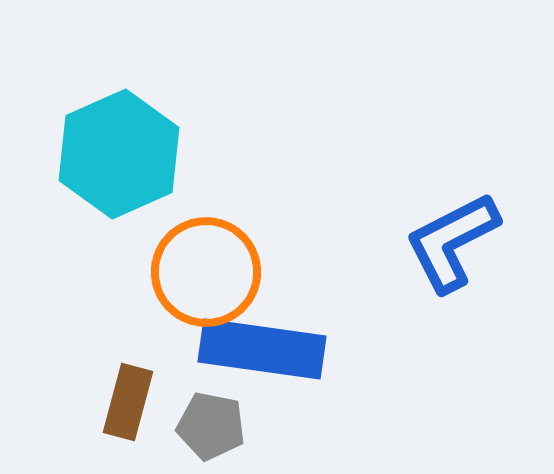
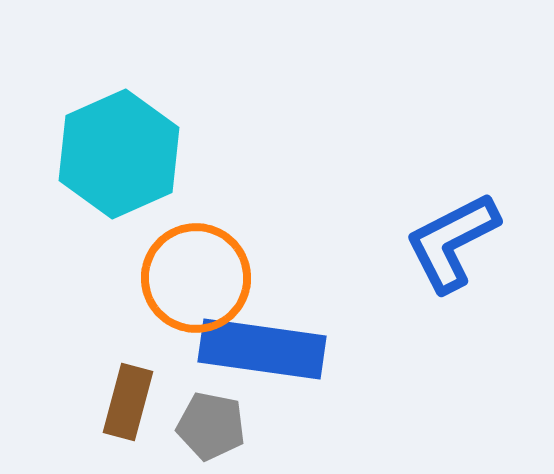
orange circle: moved 10 px left, 6 px down
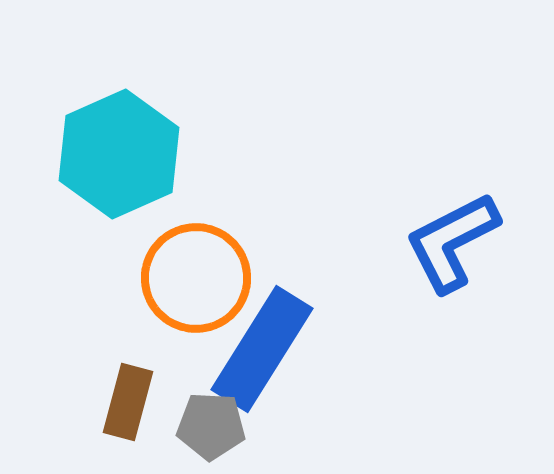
blue rectangle: rotated 66 degrees counterclockwise
gray pentagon: rotated 8 degrees counterclockwise
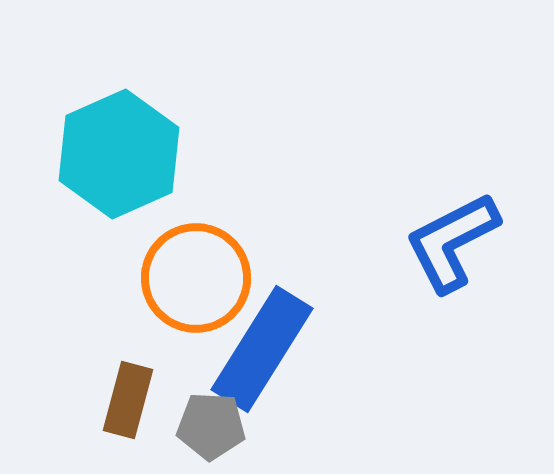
brown rectangle: moved 2 px up
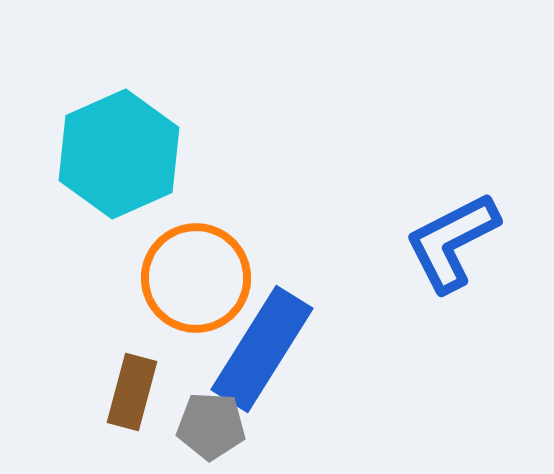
brown rectangle: moved 4 px right, 8 px up
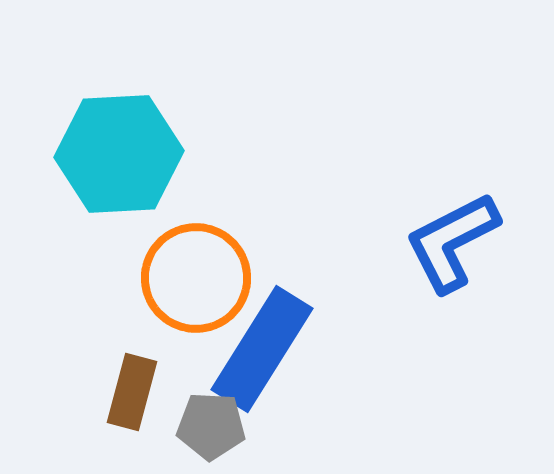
cyan hexagon: rotated 21 degrees clockwise
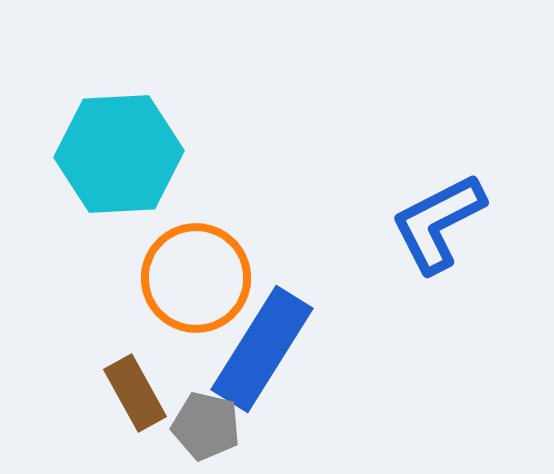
blue L-shape: moved 14 px left, 19 px up
brown rectangle: moved 3 px right, 1 px down; rotated 44 degrees counterclockwise
gray pentagon: moved 5 px left; rotated 10 degrees clockwise
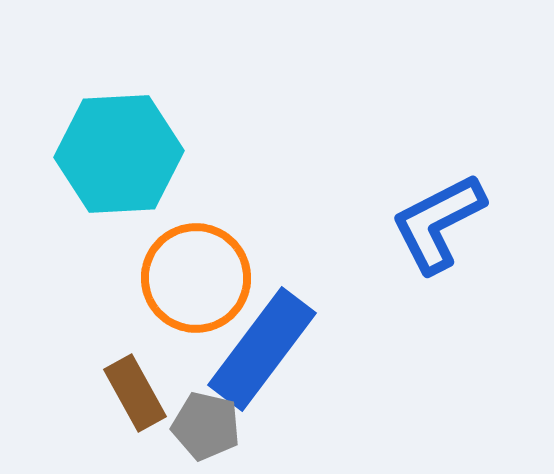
blue rectangle: rotated 5 degrees clockwise
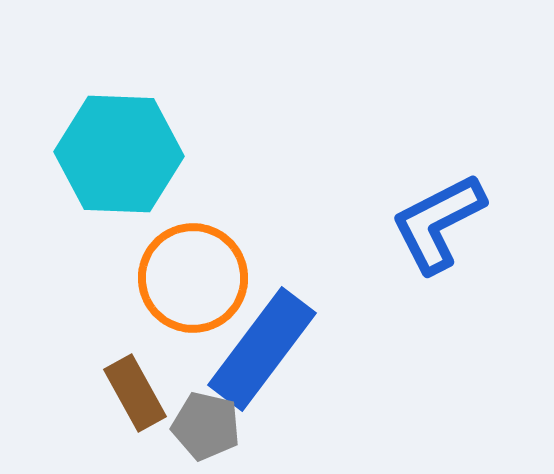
cyan hexagon: rotated 5 degrees clockwise
orange circle: moved 3 px left
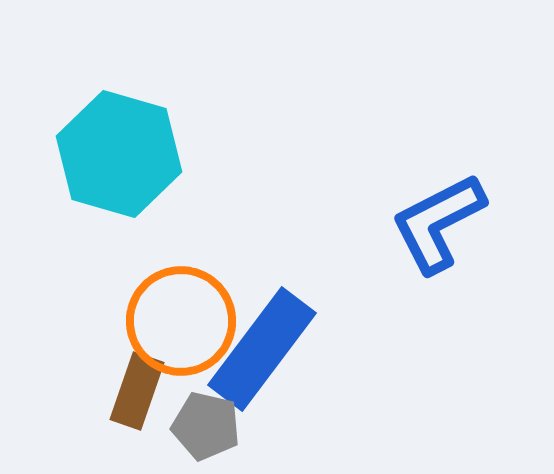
cyan hexagon: rotated 14 degrees clockwise
orange circle: moved 12 px left, 43 px down
brown rectangle: moved 2 px right, 2 px up; rotated 48 degrees clockwise
